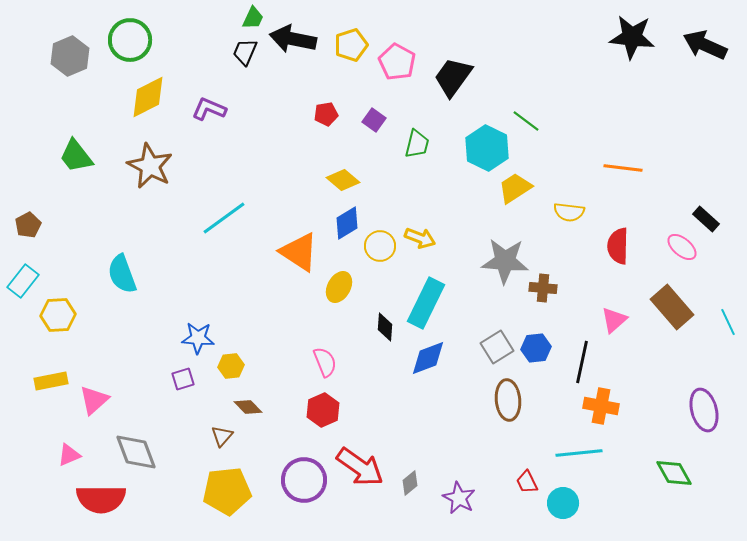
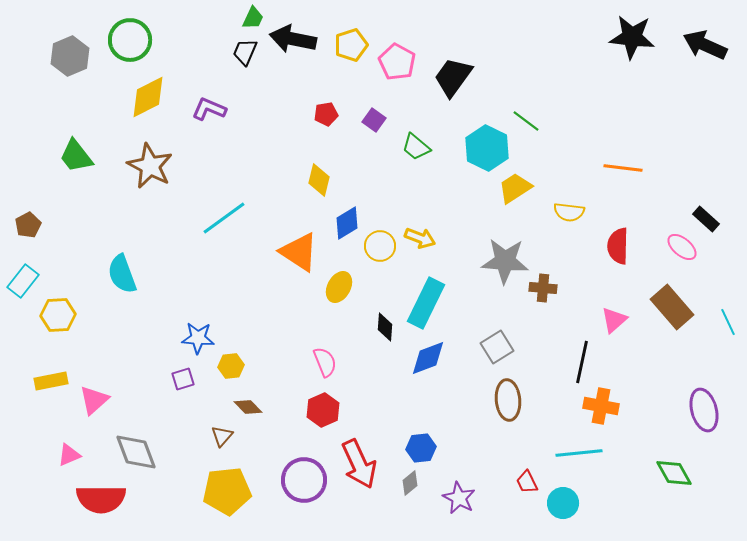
green trapezoid at (417, 144): moved 1 px left, 3 px down; rotated 116 degrees clockwise
yellow diamond at (343, 180): moved 24 px left; rotated 64 degrees clockwise
blue hexagon at (536, 348): moved 115 px left, 100 px down
red arrow at (360, 467): moved 1 px left, 3 px up; rotated 30 degrees clockwise
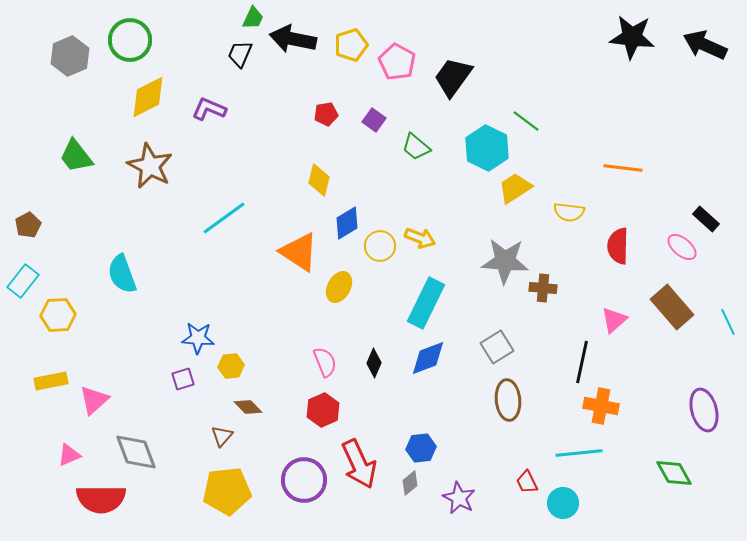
black trapezoid at (245, 52): moved 5 px left, 2 px down
black diamond at (385, 327): moved 11 px left, 36 px down; rotated 20 degrees clockwise
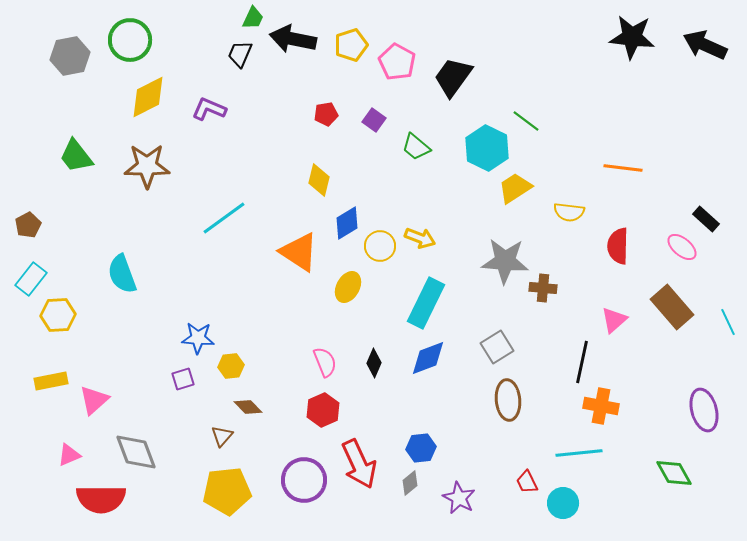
gray hexagon at (70, 56): rotated 12 degrees clockwise
brown star at (150, 166): moved 3 px left; rotated 27 degrees counterclockwise
cyan rectangle at (23, 281): moved 8 px right, 2 px up
yellow ellipse at (339, 287): moved 9 px right
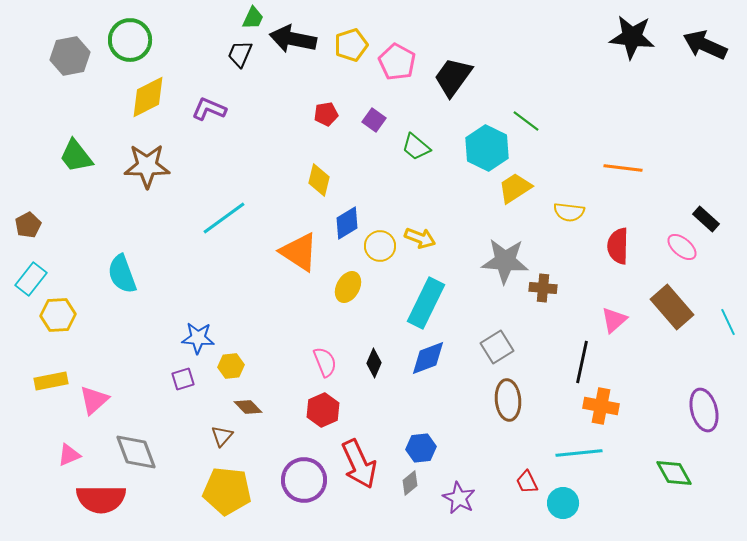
yellow pentagon at (227, 491): rotated 12 degrees clockwise
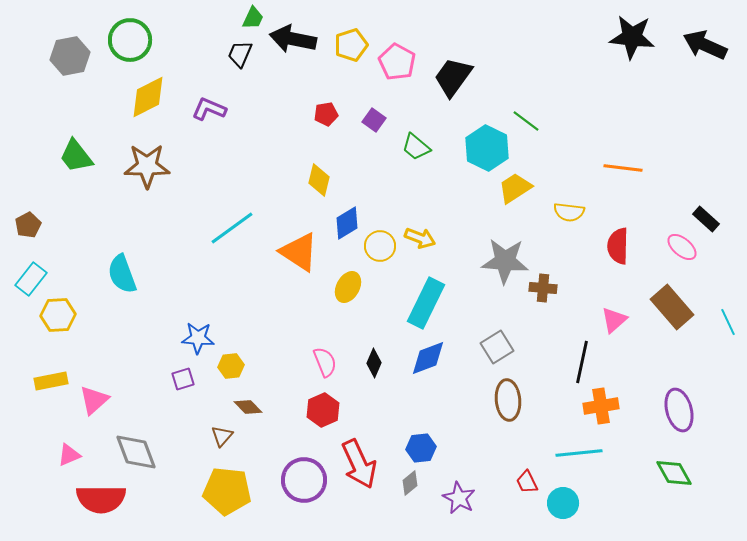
cyan line at (224, 218): moved 8 px right, 10 px down
orange cross at (601, 406): rotated 20 degrees counterclockwise
purple ellipse at (704, 410): moved 25 px left
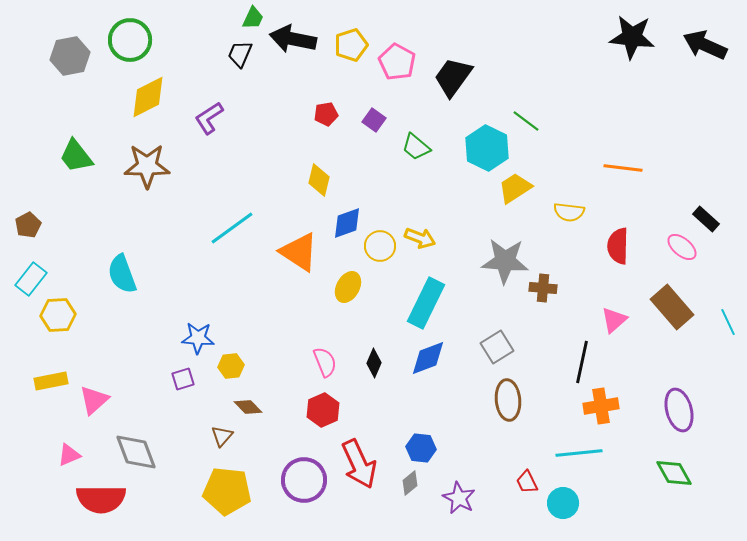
purple L-shape at (209, 109): moved 9 px down; rotated 56 degrees counterclockwise
blue diamond at (347, 223): rotated 12 degrees clockwise
blue hexagon at (421, 448): rotated 12 degrees clockwise
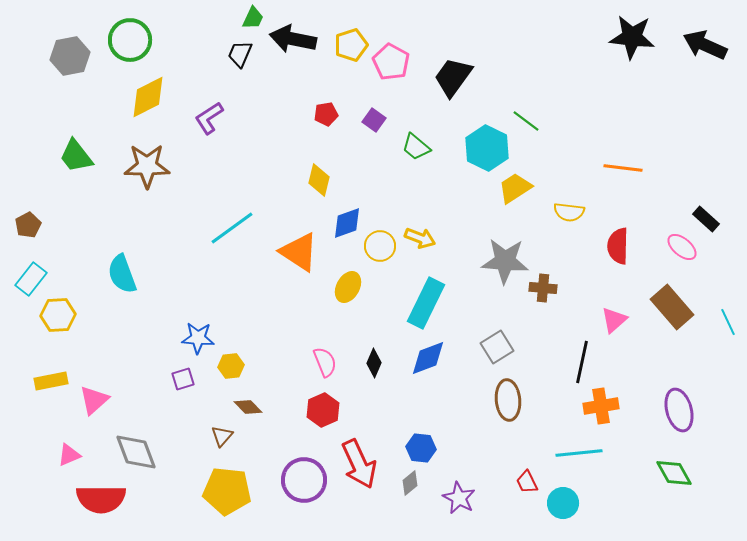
pink pentagon at (397, 62): moved 6 px left
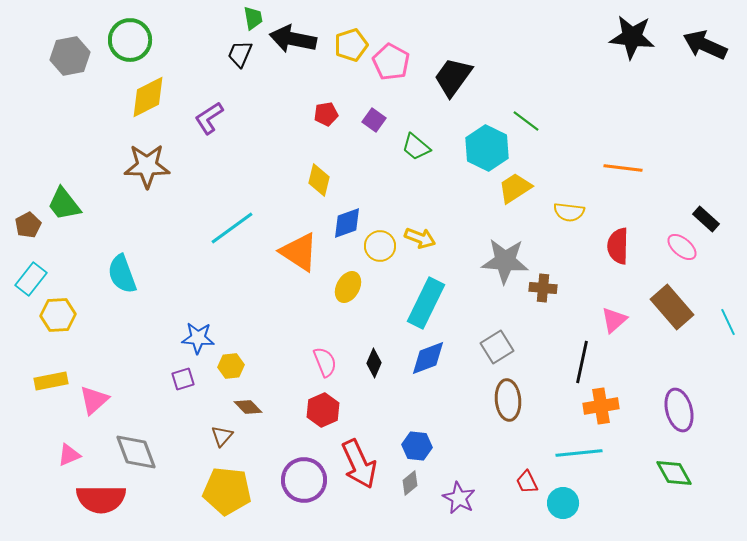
green trapezoid at (253, 18): rotated 35 degrees counterclockwise
green trapezoid at (76, 156): moved 12 px left, 48 px down
blue hexagon at (421, 448): moved 4 px left, 2 px up
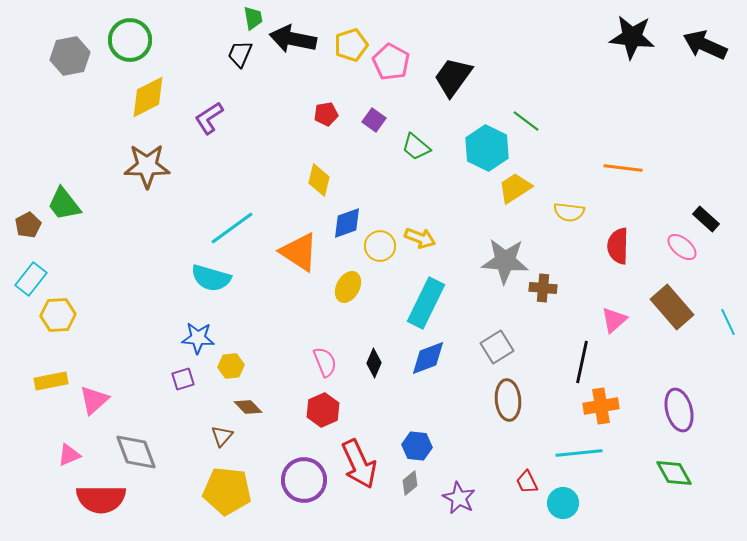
cyan semicircle at (122, 274): moved 89 px right, 4 px down; rotated 54 degrees counterclockwise
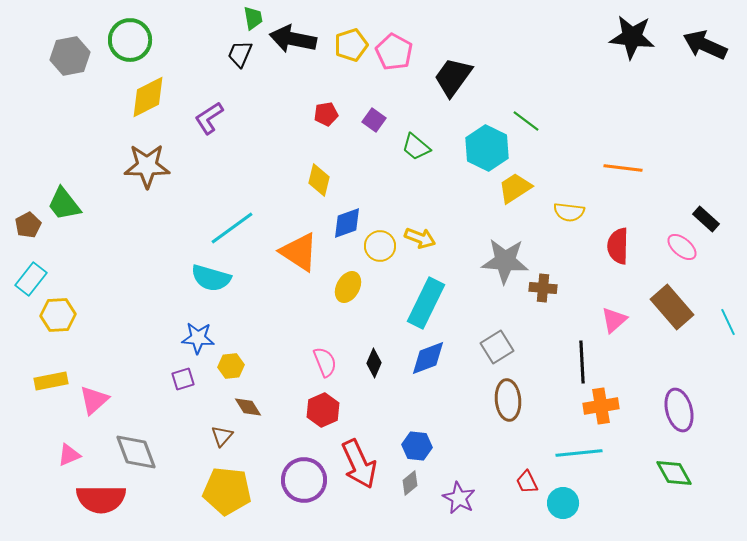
pink pentagon at (391, 62): moved 3 px right, 10 px up
black line at (582, 362): rotated 15 degrees counterclockwise
brown diamond at (248, 407): rotated 12 degrees clockwise
